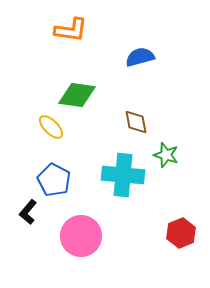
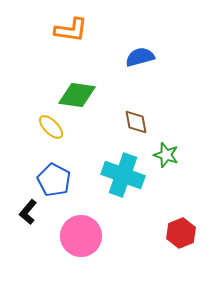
cyan cross: rotated 15 degrees clockwise
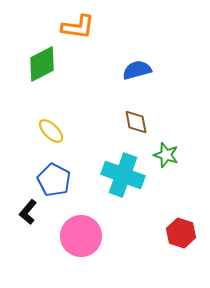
orange L-shape: moved 7 px right, 3 px up
blue semicircle: moved 3 px left, 13 px down
green diamond: moved 35 px left, 31 px up; rotated 36 degrees counterclockwise
yellow ellipse: moved 4 px down
red hexagon: rotated 20 degrees counterclockwise
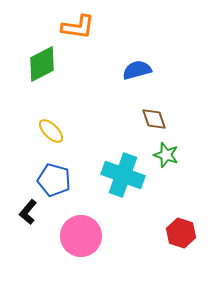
brown diamond: moved 18 px right, 3 px up; rotated 8 degrees counterclockwise
blue pentagon: rotated 12 degrees counterclockwise
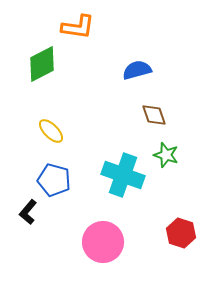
brown diamond: moved 4 px up
pink circle: moved 22 px right, 6 px down
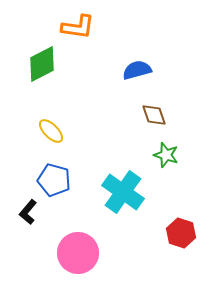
cyan cross: moved 17 px down; rotated 15 degrees clockwise
pink circle: moved 25 px left, 11 px down
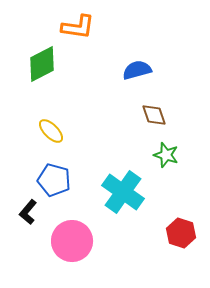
pink circle: moved 6 px left, 12 px up
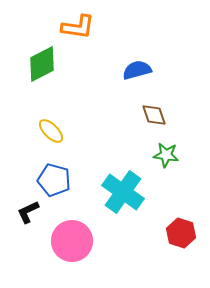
green star: rotated 10 degrees counterclockwise
black L-shape: rotated 25 degrees clockwise
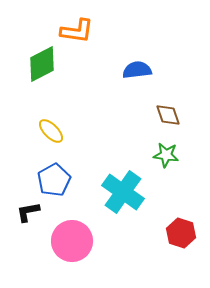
orange L-shape: moved 1 px left, 4 px down
blue semicircle: rotated 8 degrees clockwise
brown diamond: moved 14 px right
blue pentagon: rotated 28 degrees clockwise
black L-shape: rotated 15 degrees clockwise
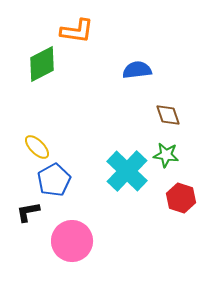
yellow ellipse: moved 14 px left, 16 px down
cyan cross: moved 4 px right, 21 px up; rotated 9 degrees clockwise
red hexagon: moved 35 px up
